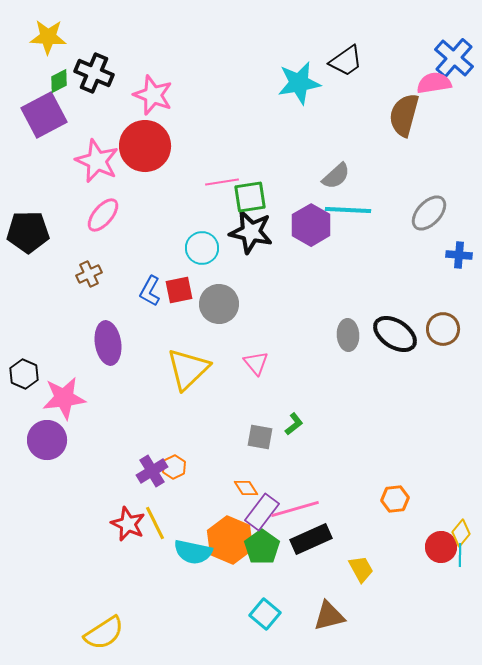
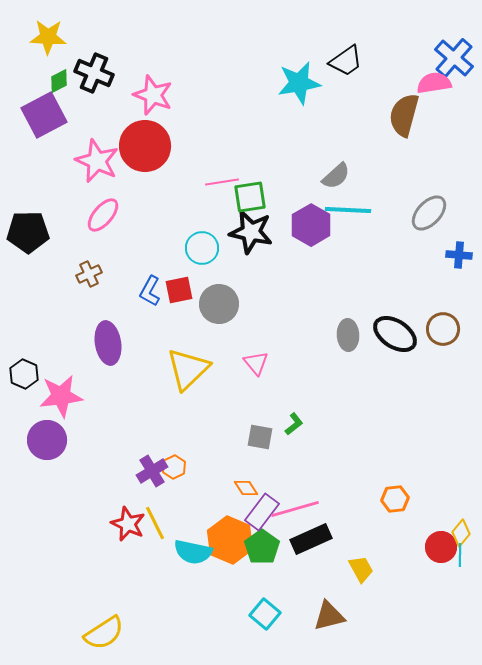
pink star at (64, 398): moved 3 px left, 2 px up
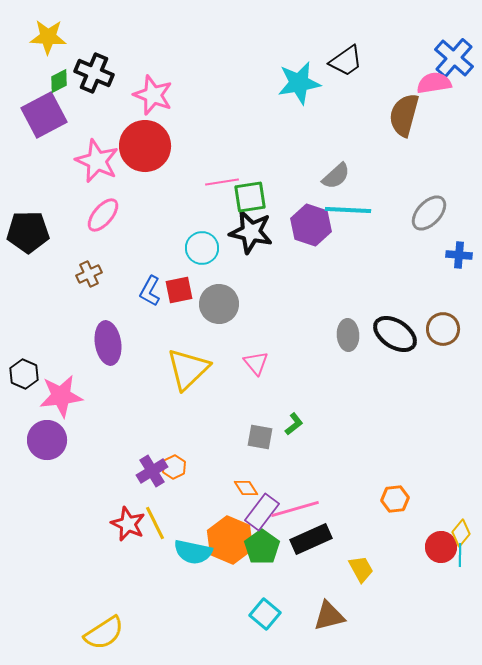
purple hexagon at (311, 225): rotated 12 degrees counterclockwise
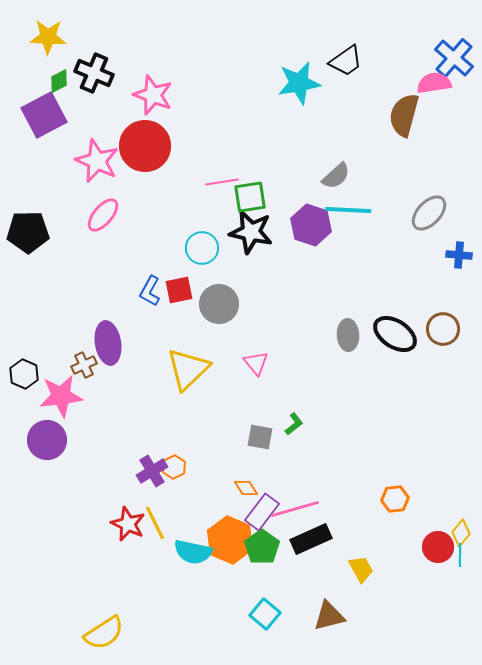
brown cross at (89, 274): moved 5 px left, 91 px down
red circle at (441, 547): moved 3 px left
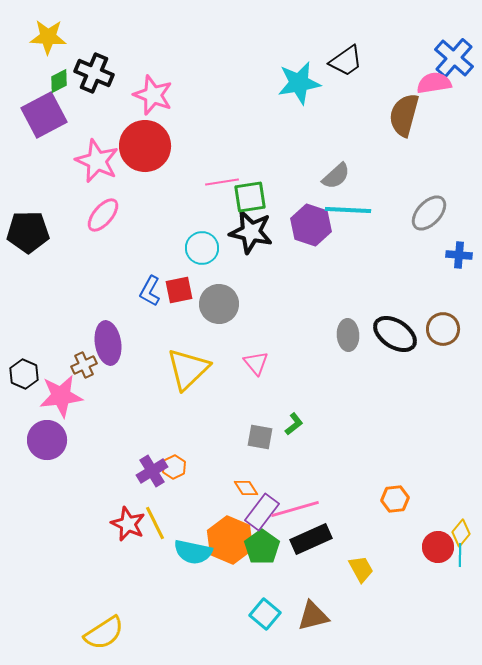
brown triangle at (329, 616): moved 16 px left
